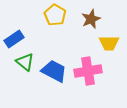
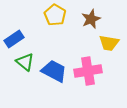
yellow trapezoid: rotated 10 degrees clockwise
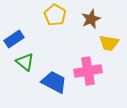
blue trapezoid: moved 11 px down
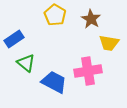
brown star: rotated 18 degrees counterclockwise
green triangle: moved 1 px right, 1 px down
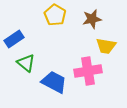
brown star: moved 1 px right; rotated 30 degrees clockwise
yellow trapezoid: moved 3 px left, 3 px down
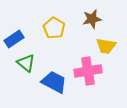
yellow pentagon: moved 1 px left, 13 px down
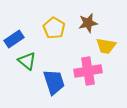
brown star: moved 4 px left, 4 px down
green triangle: moved 1 px right, 2 px up
blue trapezoid: rotated 44 degrees clockwise
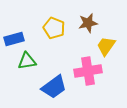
yellow pentagon: rotated 10 degrees counterclockwise
blue rectangle: rotated 18 degrees clockwise
yellow trapezoid: rotated 115 degrees clockwise
green triangle: rotated 48 degrees counterclockwise
blue trapezoid: moved 5 px down; rotated 72 degrees clockwise
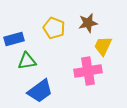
yellow trapezoid: moved 3 px left; rotated 10 degrees counterclockwise
blue trapezoid: moved 14 px left, 4 px down
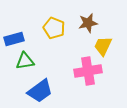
green triangle: moved 2 px left
